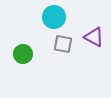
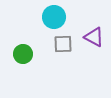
gray square: rotated 12 degrees counterclockwise
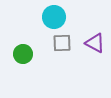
purple triangle: moved 1 px right, 6 px down
gray square: moved 1 px left, 1 px up
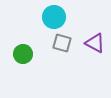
gray square: rotated 18 degrees clockwise
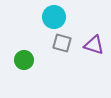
purple triangle: moved 1 px left, 2 px down; rotated 10 degrees counterclockwise
green circle: moved 1 px right, 6 px down
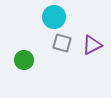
purple triangle: moved 2 px left; rotated 45 degrees counterclockwise
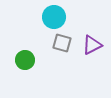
green circle: moved 1 px right
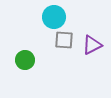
gray square: moved 2 px right, 3 px up; rotated 12 degrees counterclockwise
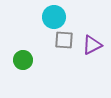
green circle: moved 2 px left
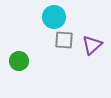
purple triangle: rotated 15 degrees counterclockwise
green circle: moved 4 px left, 1 px down
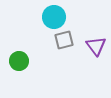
gray square: rotated 18 degrees counterclockwise
purple triangle: moved 4 px right, 1 px down; rotated 25 degrees counterclockwise
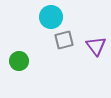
cyan circle: moved 3 px left
